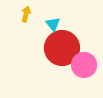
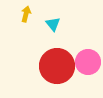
red circle: moved 5 px left, 18 px down
pink circle: moved 4 px right, 3 px up
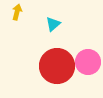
yellow arrow: moved 9 px left, 2 px up
cyan triangle: rotated 28 degrees clockwise
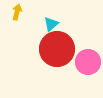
cyan triangle: moved 2 px left
red circle: moved 17 px up
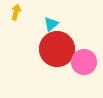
yellow arrow: moved 1 px left
pink circle: moved 4 px left
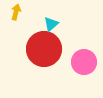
red circle: moved 13 px left
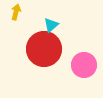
cyan triangle: moved 1 px down
pink circle: moved 3 px down
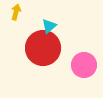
cyan triangle: moved 2 px left, 1 px down
red circle: moved 1 px left, 1 px up
